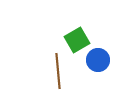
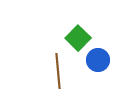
green square: moved 1 px right, 2 px up; rotated 15 degrees counterclockwise
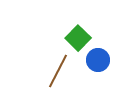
brown line: rotated 32 degrees clockwise
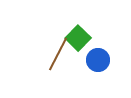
brown line: moved 17 px up
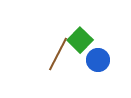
green square: moved 2 px right, 2 px down
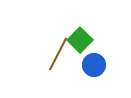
blue circle: moved 4 px left, 5 px down
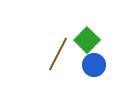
green square: moved 7 px right
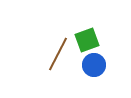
green square: rotated 25 degrees clockwise
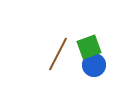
green square: moved 2 px right, 7 px down
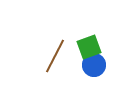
brown line: moved 3 px left, 2 px down
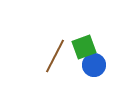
green square: moved 5 px left
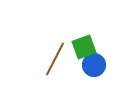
brown line: moved 3 px down
